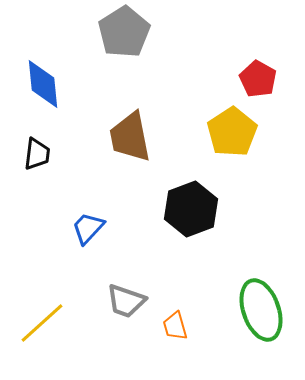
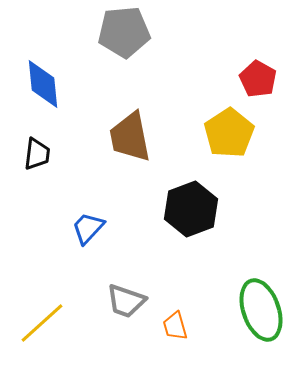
gray pentagon: rotated 27 degrees clockwise
yellow pentagon: moved 3 px left, 1 px down
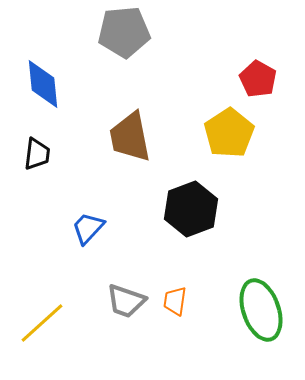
orange trapezoid: moved 25 px up; rotated 24 degrees clockwise
